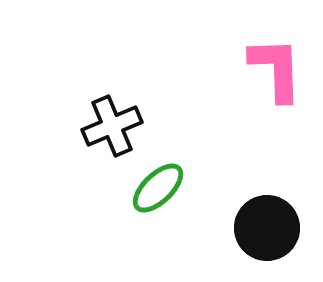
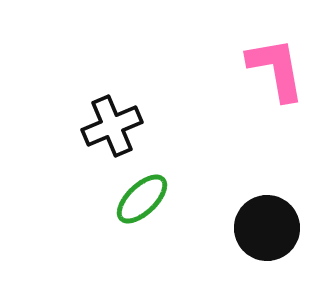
pink L-shape: rotated 8 degrees counterclockwise
green ellipse: moved 16 px left, 11 px down
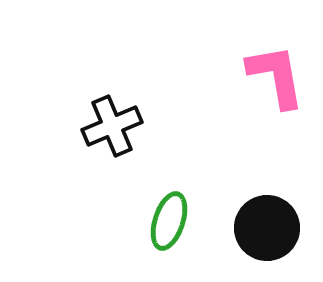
pink L-shape: moved 7 px down
green ellipse: moved 27 px right, 22 px down; rotated 28 degrees counterclockwise
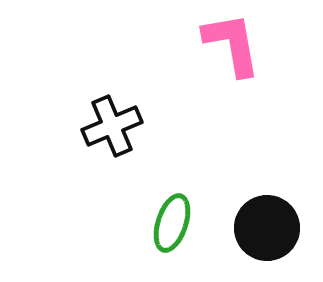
pink L-shape: moved 44 px left, 32 px up
green ellipse: moved 3 px right, 2 px down
